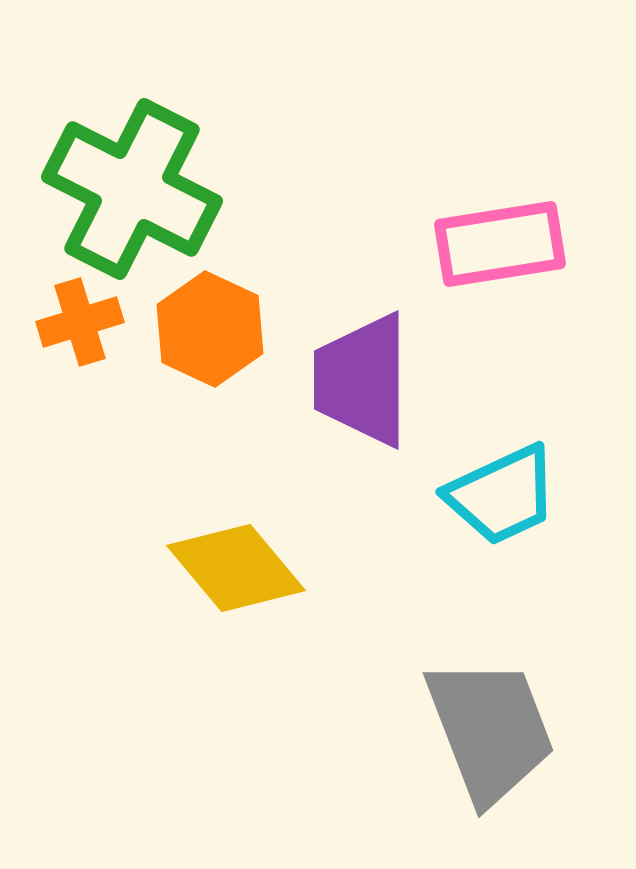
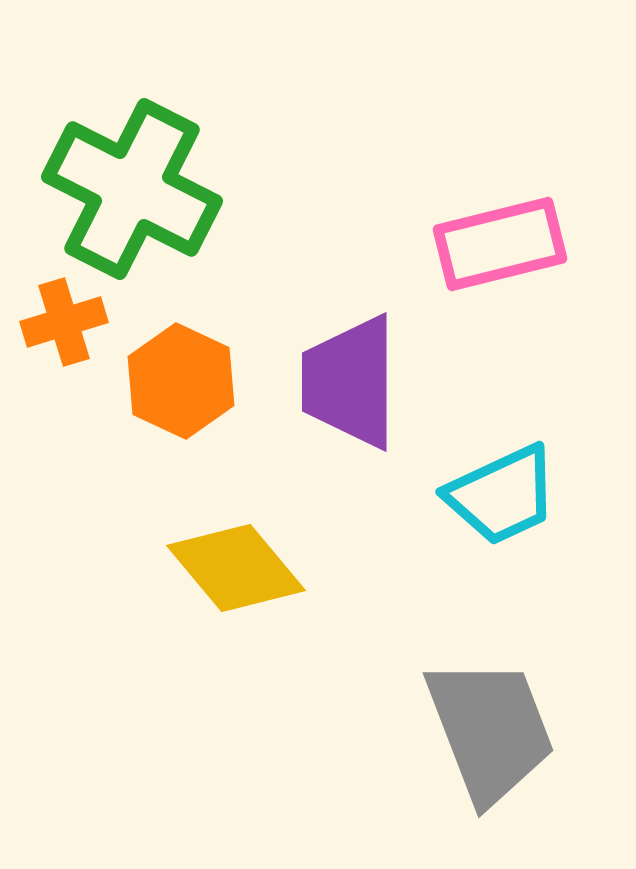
pink rectangle: rotated 5 degrees counterclockwise
orange cross: moved 16 px left
orange hexagon: moved 29 px left, 52 px down
purple trapezoid: moved 12 px left, 2 px down
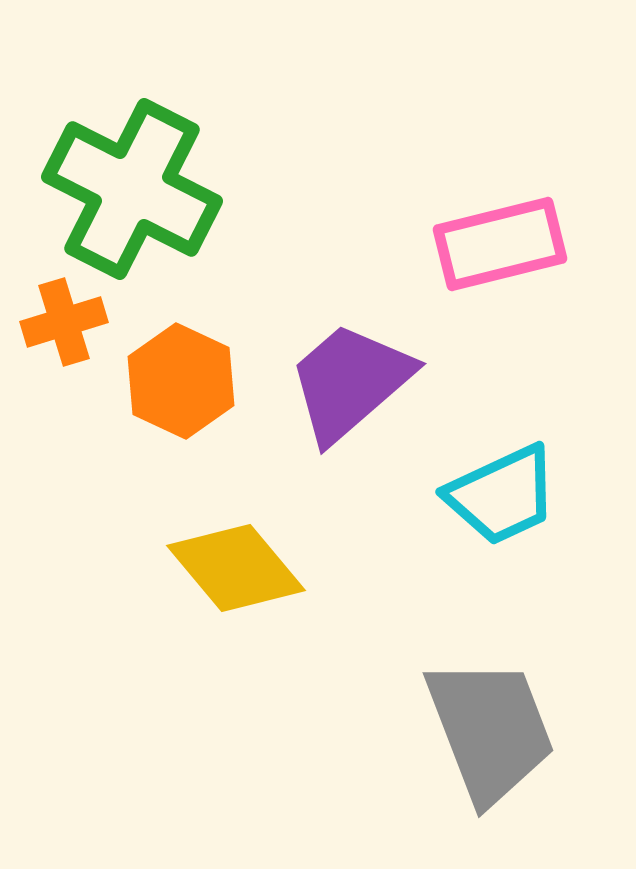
purple trapezoid: rotated 49 degrees clockwise
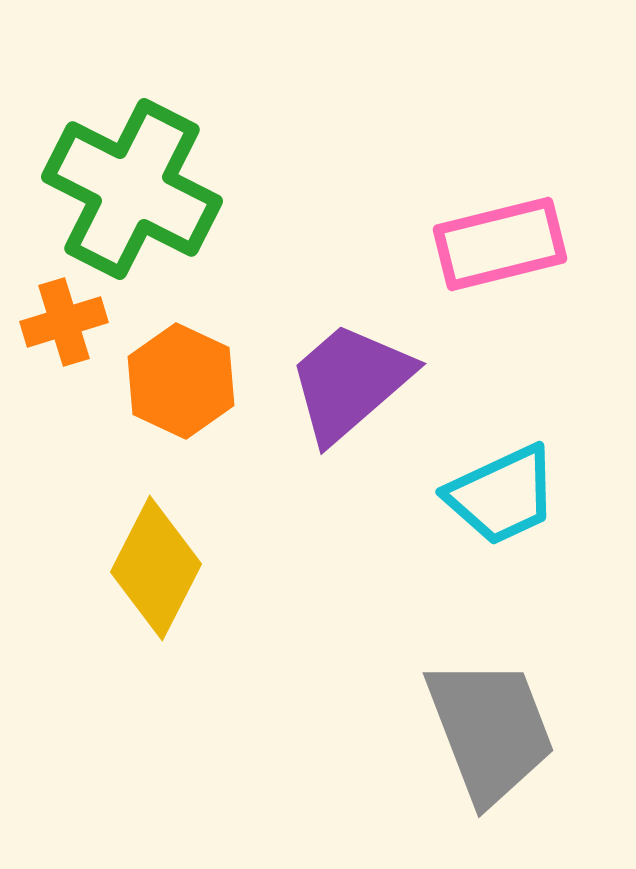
yellow diamond: moved 80 px left; rotated 67 degrees clockwise
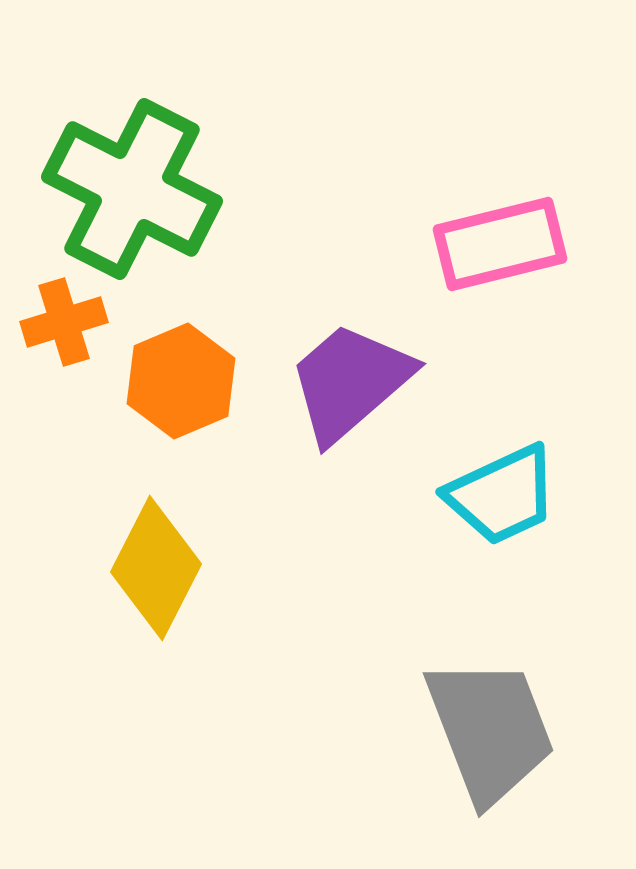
orange hexagon: rotated 12 degrees clockwise
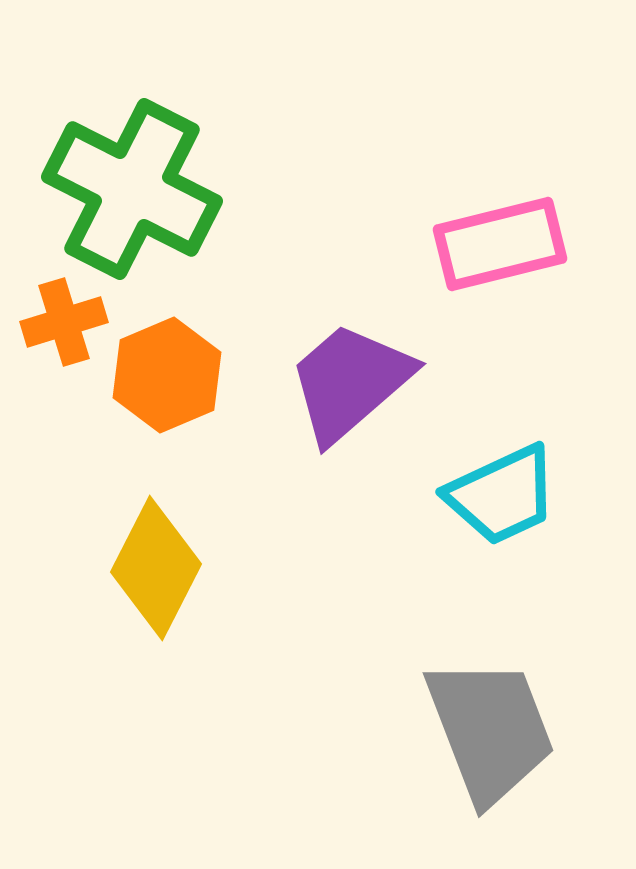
orange hexagon: moved 14 px left, 6 px up
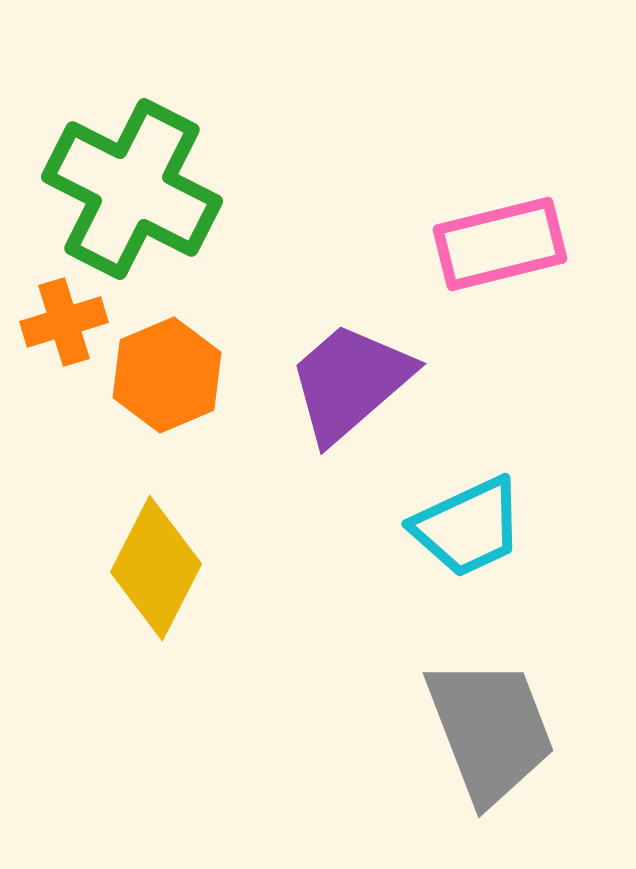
cyan trapezoid: moved 34 px left, 32 px down
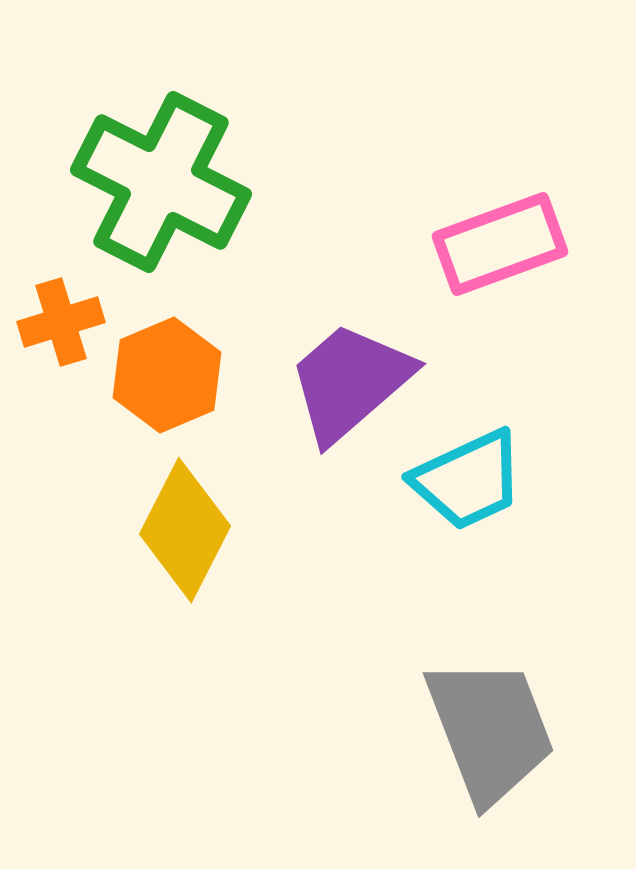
green cross: moved 29 px right, 7 px up
pink rectangle: rotated 6 degrees counterclockwise
orange cross: moved 3 px left
cyan trapezoid: moved 47 px up
yellow diamond: moved 29 px right, 38 px up
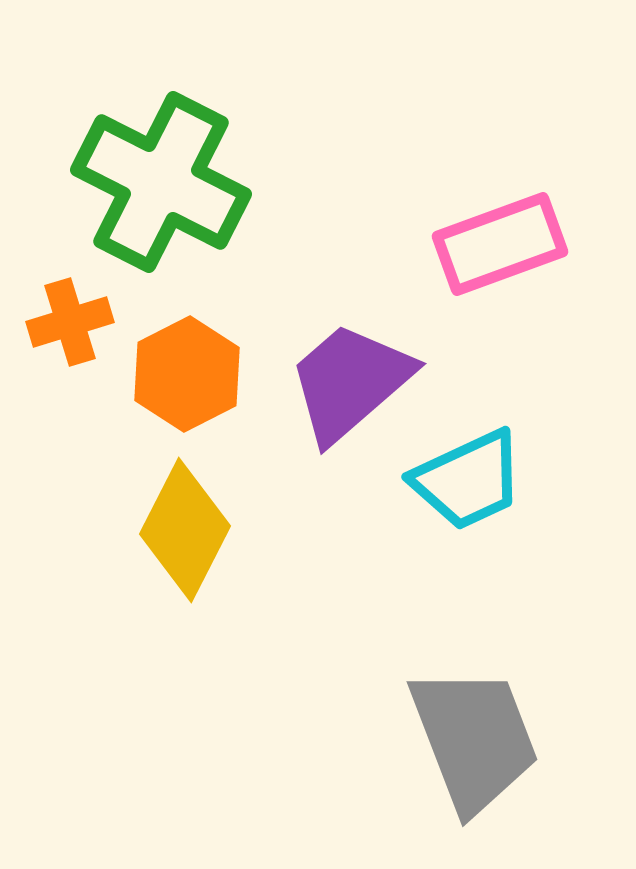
orange cross: moved 9 px right
orange hexagon: moved 20 px right, 1 px up; rotated 4 degrees counterclockwise
gray trapezoid: moved 16 px left, 9 px down
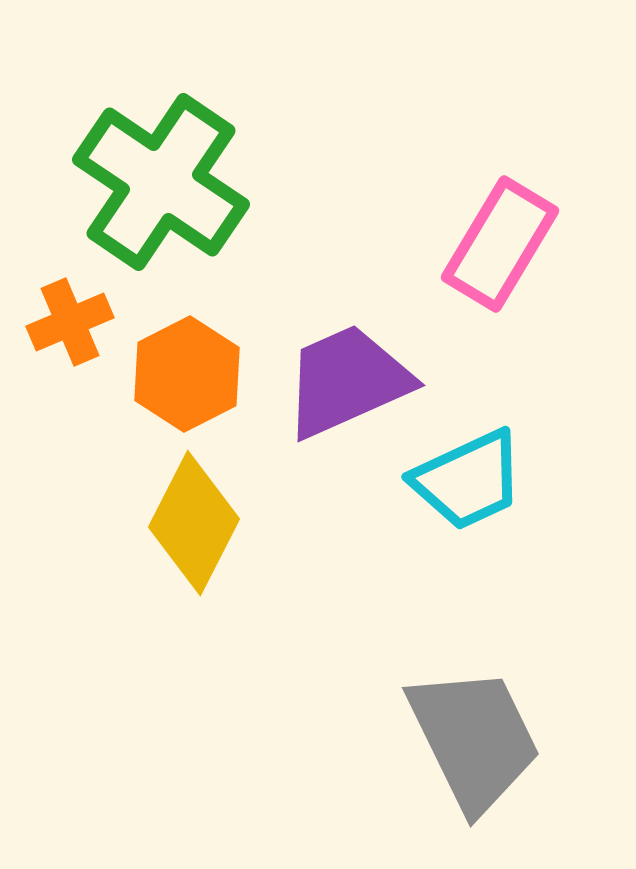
green cross: rotated 7 degrees clockwise
pink rectangle: rotated 39 degrees counterclockwise
orange cross: rotated 6 degrees counterclockwise
purple trapezoid: moved 3 px left, 1 px up; rotated 17 degrees clockwise
yellow diamond: moved 9 px right, 7 px up
gray trapezoid: rotated 5 degrees counterclockwise
